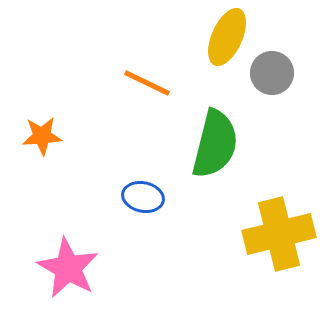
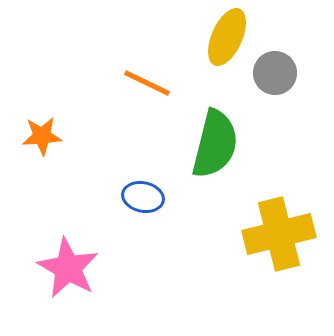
gray circle: moved 3 px right
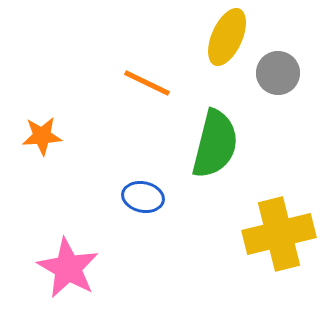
gray circle: moved 3 px right
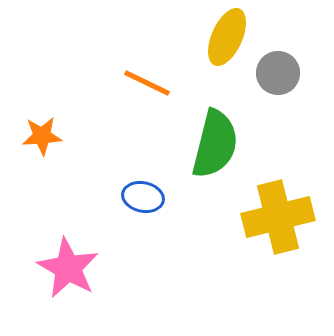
yellow cross: moved 1 px left, 17 px up
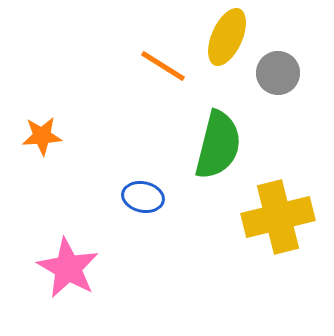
orange line: moved 16 px right, 17 px up; rotated 6 degrees clockwise
green semicircle: moved 3 px right, 1 px down
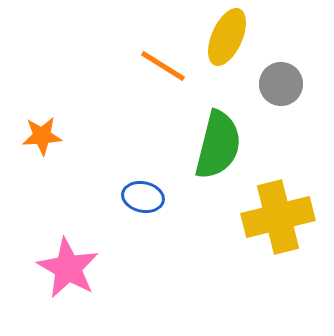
gray circle: moved 3 px right, 11 px down
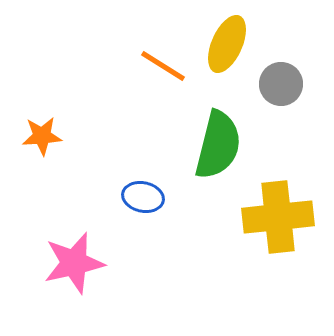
yellow ellipse: moved 7 px down
yellow cross: rotated 8 degrees clockwise
pink star: moved 6 px right, 5 px up; rotated 30 degrees clockwise
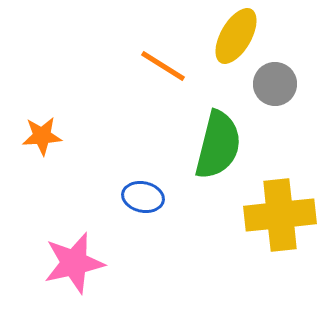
yellow ellipse: moved 9 px right, 8 px up; rotated 6 degrees clockwise
gray circle: moved 6 px left
yellow cross: moved 2 px right, 2 px up
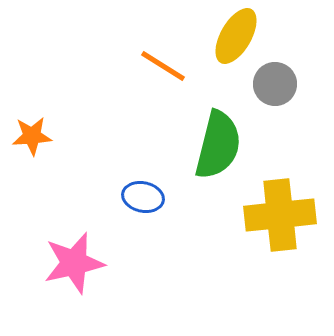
orange star: moved 10 px left
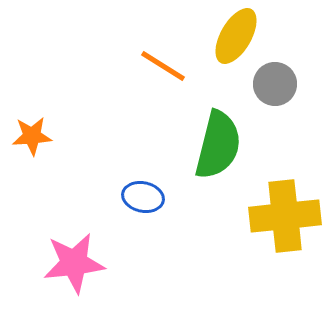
yellow cross: moved 5 px right, 1 px down
pink star: rotated 6 degrees clockwise
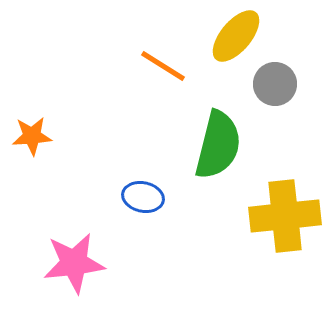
yellow ellipse: rotated 10 degrees clockwise
